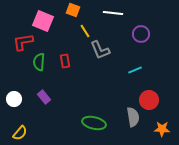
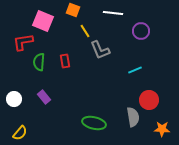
purple circle: moved 3 px up
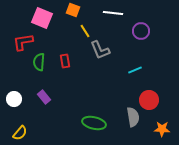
pink square: moved 1 px left, 3 px up
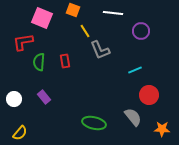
red circle: moved 5 px up
gray semicircle: rotated 30 degrees counterclockwise
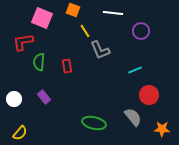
red rectangle: moved 2 px right, 5 px down
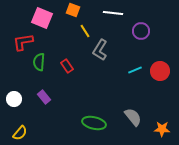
gray L-shape: rotated 55 degrees clockwise
red rectangle: rotated 24 degrees counterclockwise
red circle: moved 11 px right, 24 px up
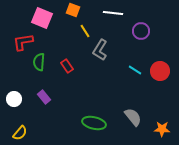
cyan line: rotated 56 degrees clockwise
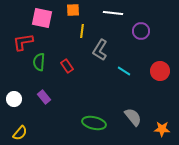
orange square: rotated 24 degrees counterclockwise
pink square: rotated 10 degrees counterclockwise
yellow line: moved 3 px left; rotated 40 degrees clockwise
cyan line: moved 11 px left, 1 px down
